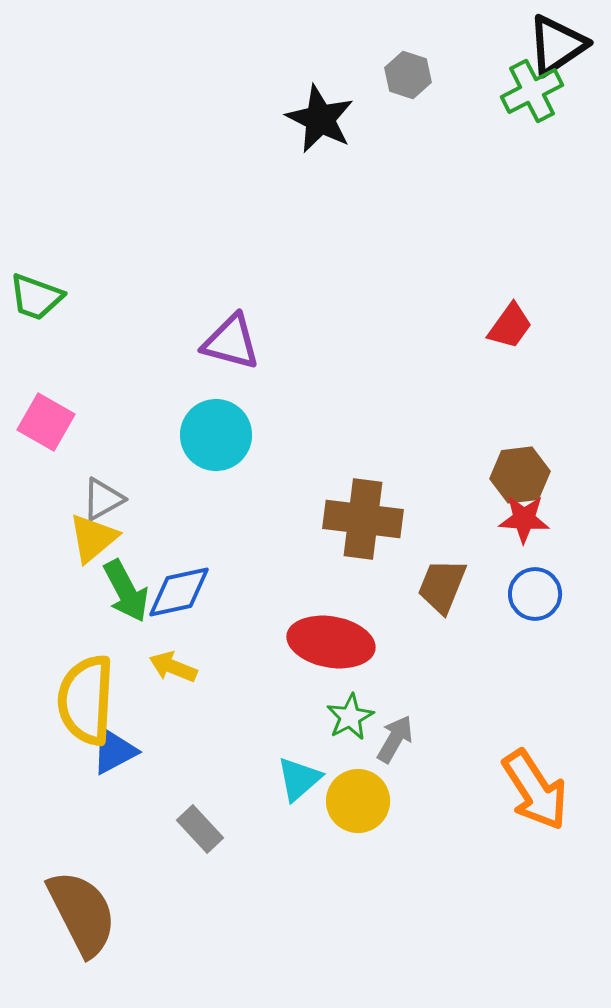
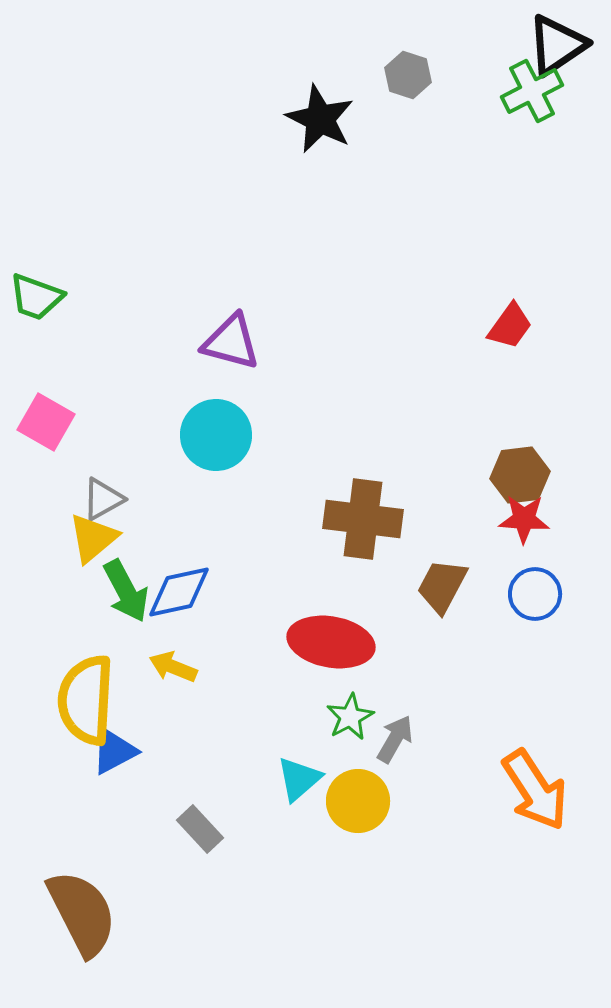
brown trapezoid: rotated 6 degrees clockwise
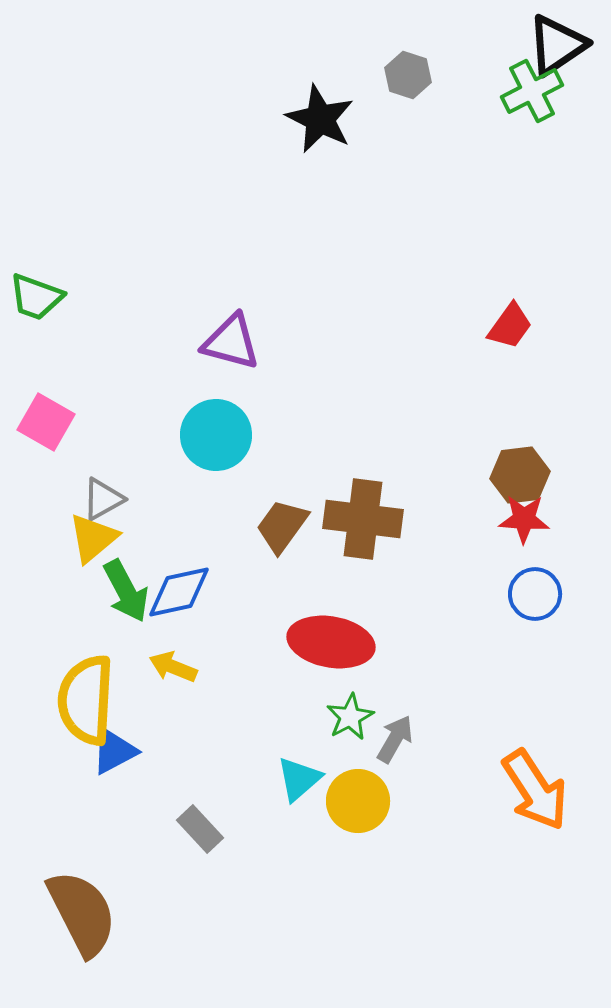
brown trapezoid: moved 160 px left, 60 px up; rotated 8 degrees clockwise
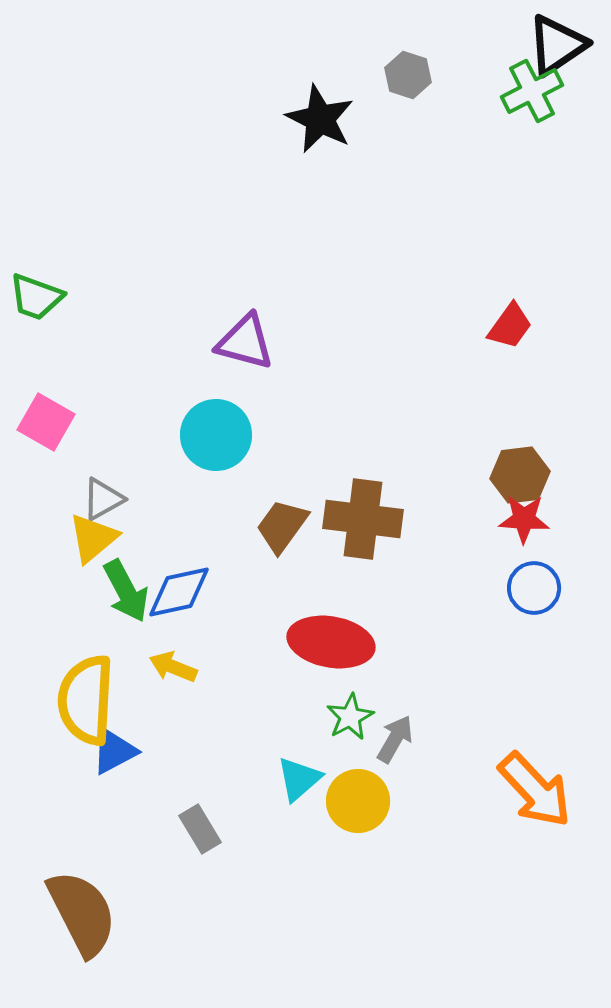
purple triangle: moved 14 px right
blue circle: moved 1 px left, 6 px up
orange arrow: rotated 10 degrees counterclockwise
gray rectangle: rotated 12 degrees clockwise
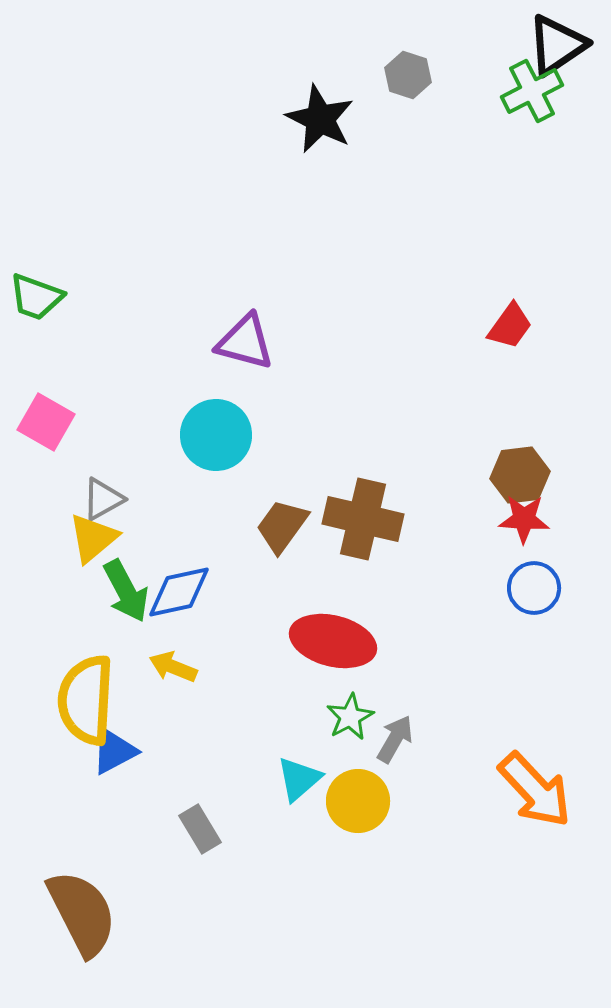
brown cross: rotated 6 degrees clockwise
red ellipse: moved 2 px right, 1 px up; rotated 4 degrees clockwise
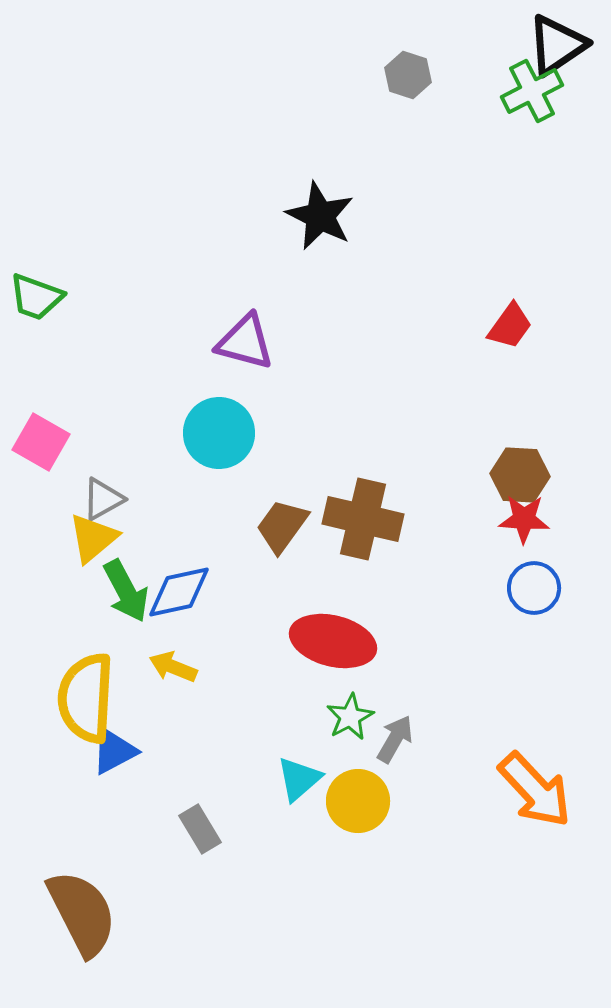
black star: moved 97 px down
pink square: moved 5 px left, 20 px down
cyan circle: moved 3 px right, 2 px up
brown hexagon: rotated 10 degrees clockwise
yellow semicircle: moved 2 px up
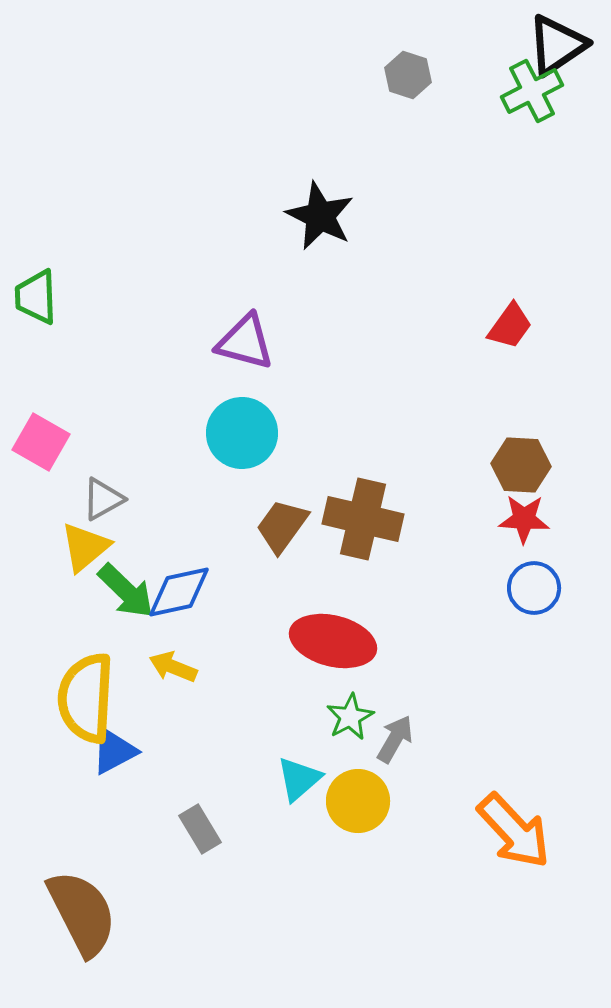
green trapezoid: rotated 68 degrees clockwise
cyan circle: moved 23 px right
brown hexagon: moved 1 px right, 10 px up
yellow triangle: moved 8 px left, 9 px down
green arrow: rotated 18 degrees counterclockwise
orange arrow: moved 21 px left, 41 px down
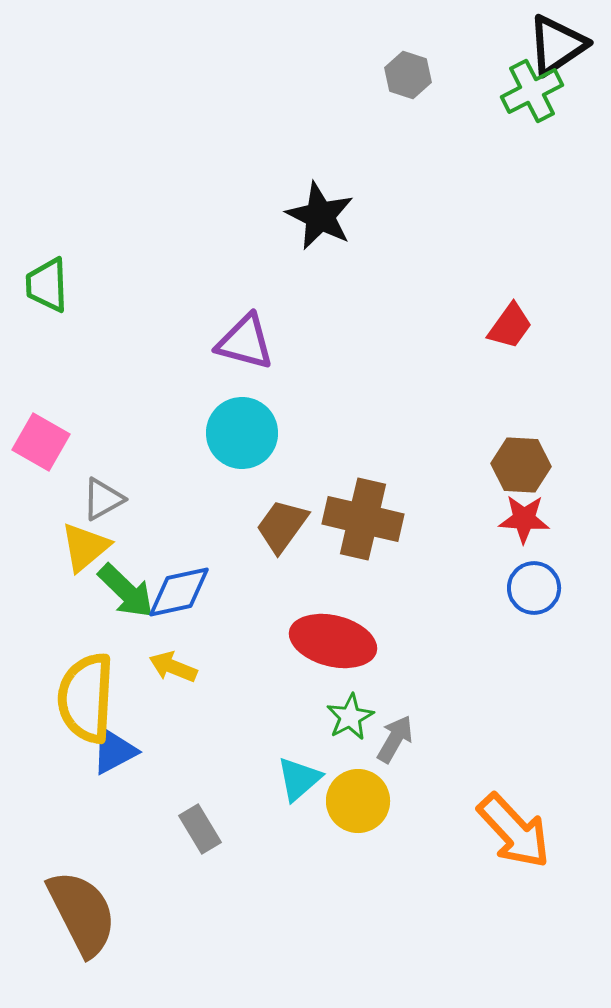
green trapezoid: moved 11 px right, 12 px up
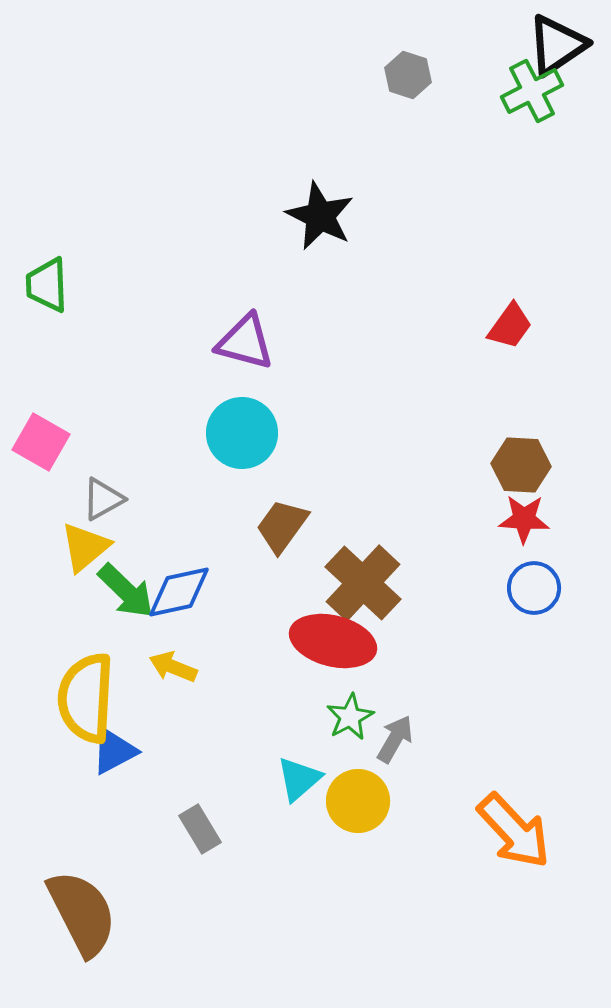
brown cross: moved 64 px down; rotated 30 degrees clockwise
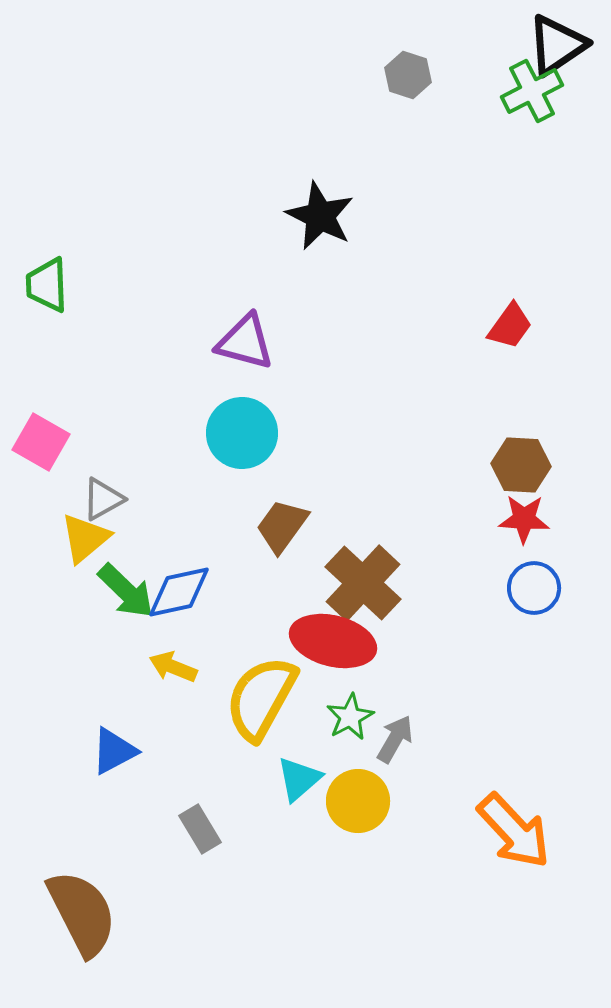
yellow triangle: moved 9 px up
yellow semicircle: moved 175 px right; rotated 26 degrees clockwise
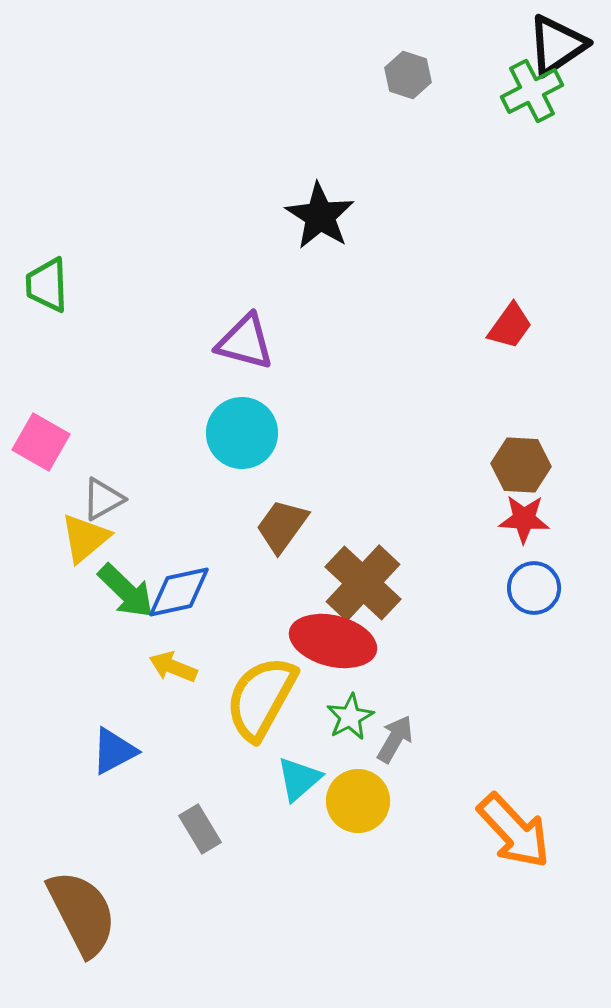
black star: rotated 6 degrees clockwise
